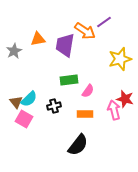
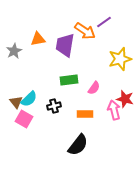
pink semicircle: moved 6 px right, 3 px up
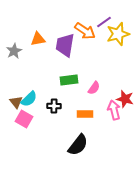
yellow star: moved 2 px left, 25 px up
black cross: rotated 16 degrees clockwise
